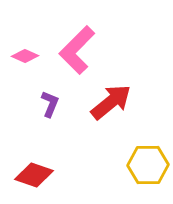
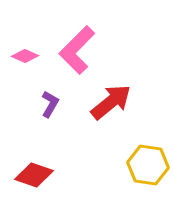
purple L-shape: rotated 8 degrees clockwise
yellow hexagon: rotated 9 degrees clockwise
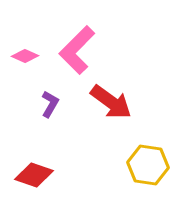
red arrow: rotated 75 degrees clockwise
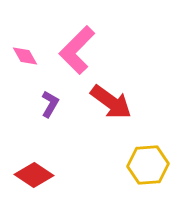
pink diamond: rotated 36 degrees clockwise
yellow hexagon: rotated 12 degrees counterclockwise
red diamond: rotated 15 degrees clockwise
